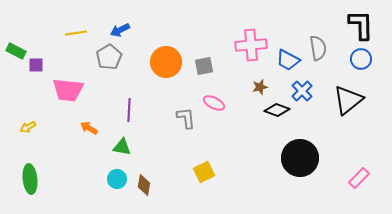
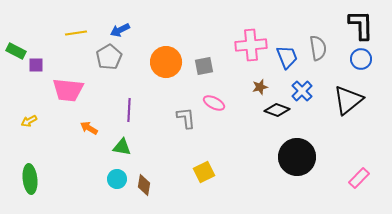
blue trapezoid: moved 1 px left, 3 px up; rotated 140 degrees counterclockwise
yellow arrow: moved 1 px right, 6 px up
black circle: moved 3 px left, 1 px up
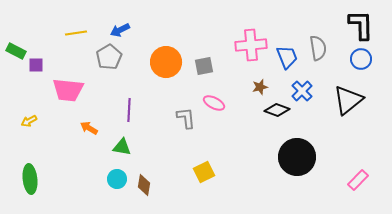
pink rectangle: moved 1 px left, 2 px down
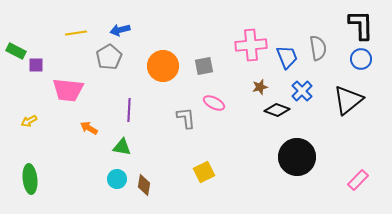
blue arrow: rotated 12 degrees clockwise
orange circle: moved 3 px left, 4 px down
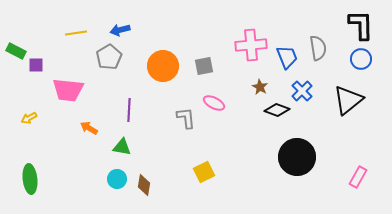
brown star: rotated 28 degrees counterclockwise
yellow arrow: moved 3 px up
pink rectangle: moved 3 px up; rotated 15 degrees counterclockwise
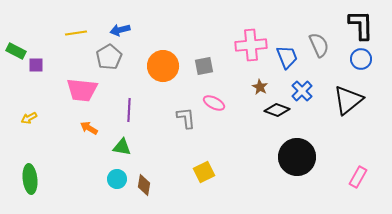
gray semicircle: moved 1 px right, 3 px up; rotated 15 degrees counterclockwise
pink trapezoid: moved 14 px right
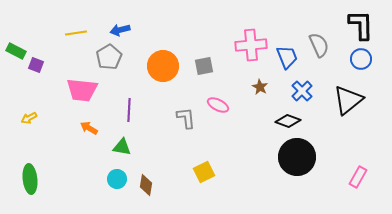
purple square: rotated 21 degrees clockwise
pink ellipse: moved 4 px right, 2 px down
black diamond: moved 11 px right, 11 px down
brown diamond: moved 2 px right
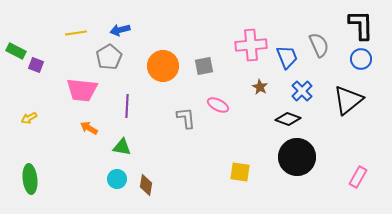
purple line: moved 2 px left, 4 px up
black diamond: moved 2 px up
yellow square: moved 36 px right; rotated 35 degrees clockwise
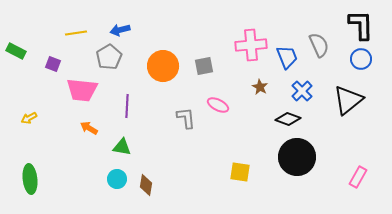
purple square: moved 17 px right, 1 px up
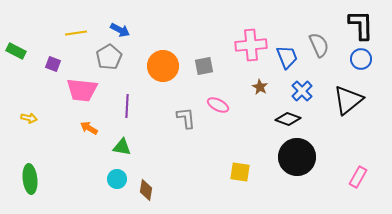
blue arrow: rotated 138 degrees counterclockwise
yellow arrow: rotated 140 degrees counterclockwise
brown diamond: moved 5 px down
